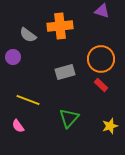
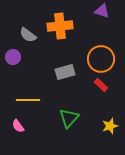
yellow line: rotated 20 degrees counterclockwise
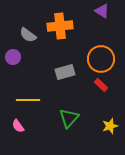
purple triangle: rotated 14 degrees clockwise
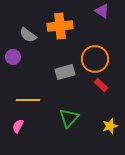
orange circle: moved 6 px left
pink semicircle: rotated 64 degrees clockwise
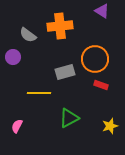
red rectangle: rotated 24 degrees counterclockwise
yellow line: moved 11 px right, 7 px up
green triangle: rotated 20 degrees clockwise
pink semicircle: moved 1 px left
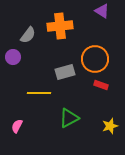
gray semicircle: rotated 90 degrees counterclockwise
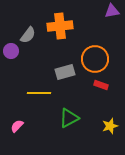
purple triangle: moved 10 px right; rotated 42 degrees counterclockwise
purple circle: moved 2 px left, 6 px up
pink semicircle: rotated 16 degrees clockwise
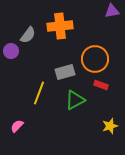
yellow line: rotated 70 degrees counterclockwise
green triangle: moved 6 px right, 18 px up
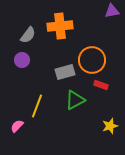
purple circle: moved 11 px right, 9 px down
orange circle: moved 3 px left, 1 px down
yellow line: moved 2 px left, 13 px down
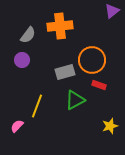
purple triangle: rotated 28 degrees counterclockwise
red rectangle: moved 2 px left
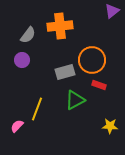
yellow line: moved 3 px down
yellow star: rotated 21 degrees clockwise
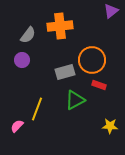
purple triangle: moved 1 px left
